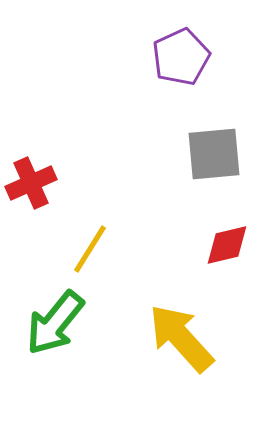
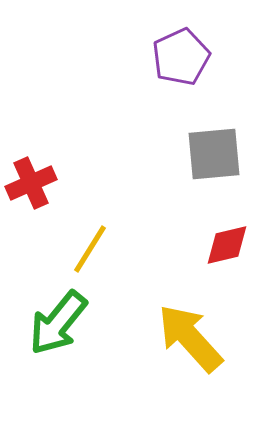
green arrow: moved 3 px right
yellow arrow: moved 9 px right
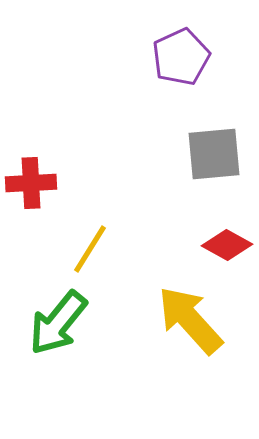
red cross: rotated 21 degrees clockwise
red diamond: rotated 42 degrees clockwise
yellow arrow: moved 18 px up
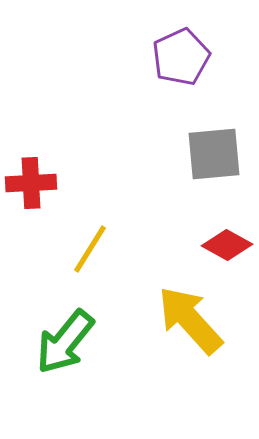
green arrow: moved 7 px right, 19 px down
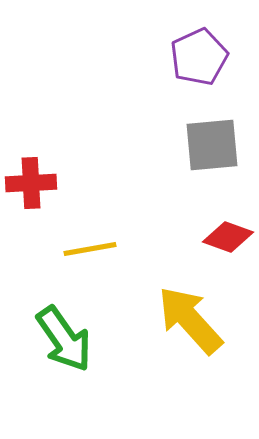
purple pentagon: moved 18 px right
gray square: moved 2 px left, 9 px up
red diamond: moved 1 px right, 8 px up; rotated 9 degrees counterclockwise
yellow line: rotated 48 degrees clockwise
green arrow: moved 1 px left, 3 px up; rotated 74 degrees counterclockwise
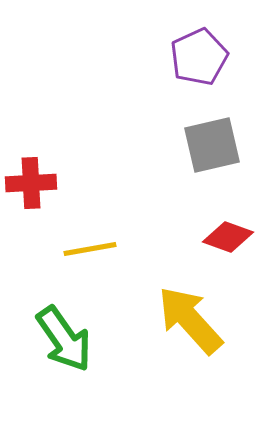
gray square: rotated 8 degrees counterclockwise
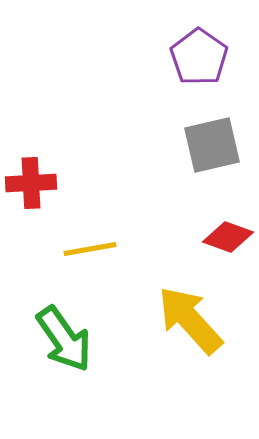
purple pentagon: rotated 12 degrees counterclockwise
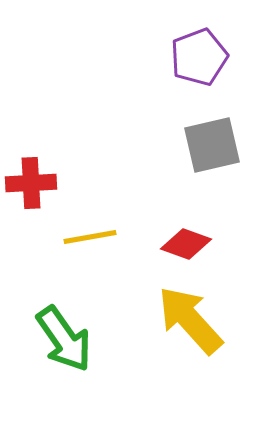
purple pentagon: rotated 16 degrees clockwise
red diamond: moved 42 px left, 7 px down
yellow line: moved 12 px up
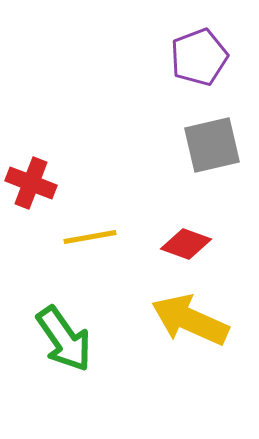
red cross: rotated 24 degrees clockwise
yellow arrow: rotated 24 degrees counterclockwise
